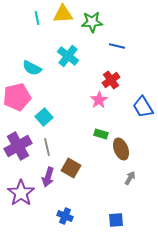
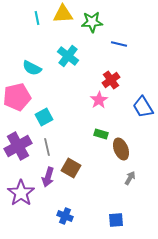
blue line: moved 2 px right, 2 px up
cyan square: rotated 12 degrees clockwise
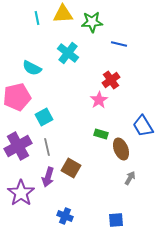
cyan cross: moved 3 px up
blue trapezoid: moved 19 px down
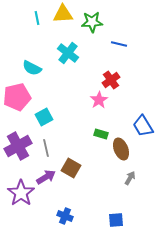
gray line: moved 1 px left, 1 px down
purple arrow: moved 2 px left; rotated 138 degrees counterclockwise
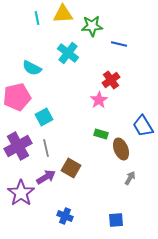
green star: moved 4 px down
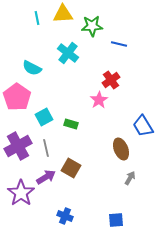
pink pentagon: rotated 24 degrees counterclockwise
green rectangle: moved 30 px left, 10 px up
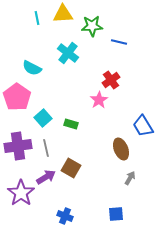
blue line: moved 2 px up
cyan square: moved 1 px left, 1 px down; rotated 12 degrees counterclockwise
purple cross: rotated 20 degrees clockwise
blue square: moved 6 px up
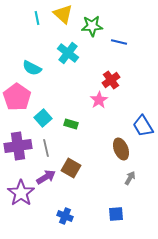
yellow triangle: rotated 45 degrees clockwise
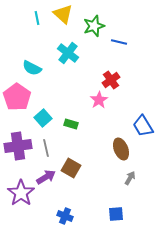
green star: moved 2 px right; rotated 15 degrees counterclockwise
